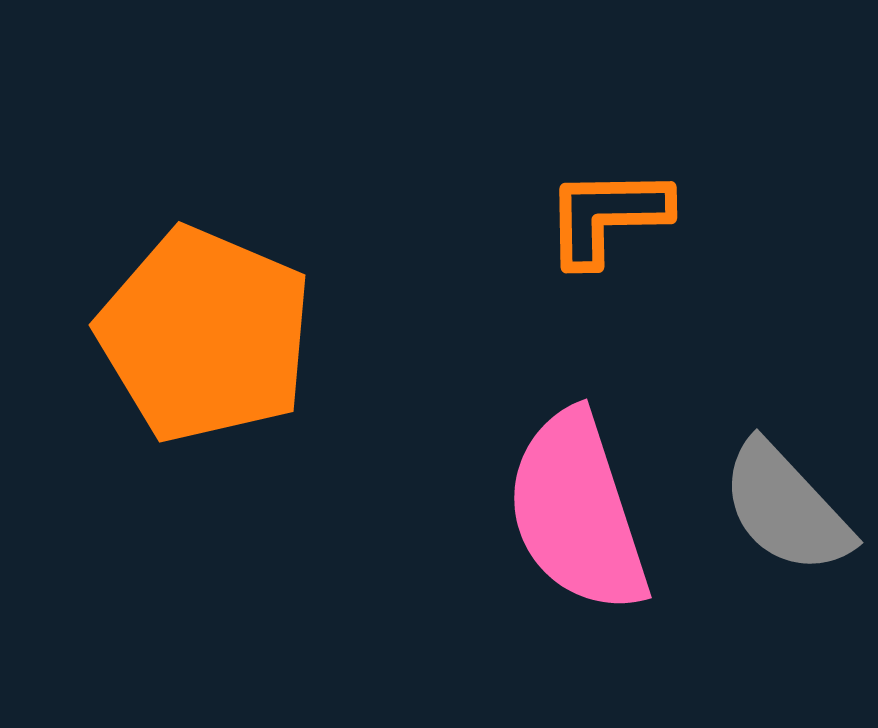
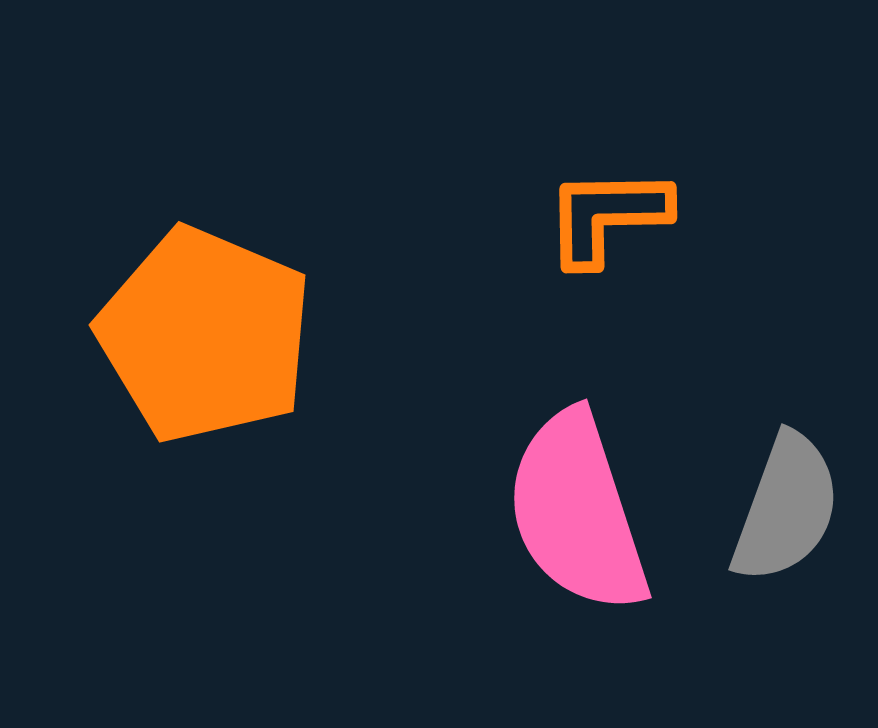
gray semicircle: rotated 117 degrees counterclockwise
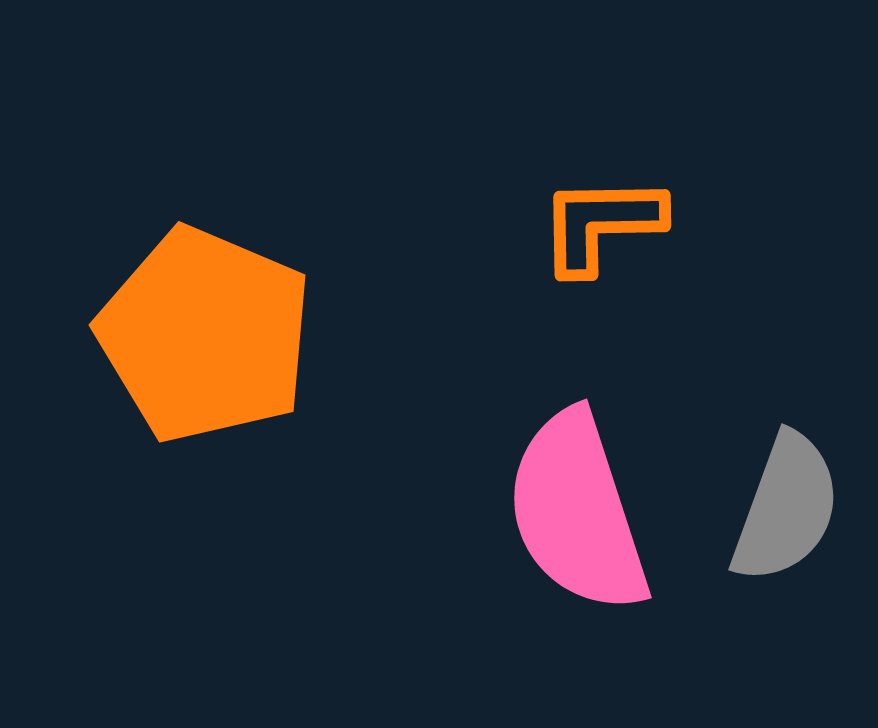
orange L-shape: moved 6 px left, 8 px down
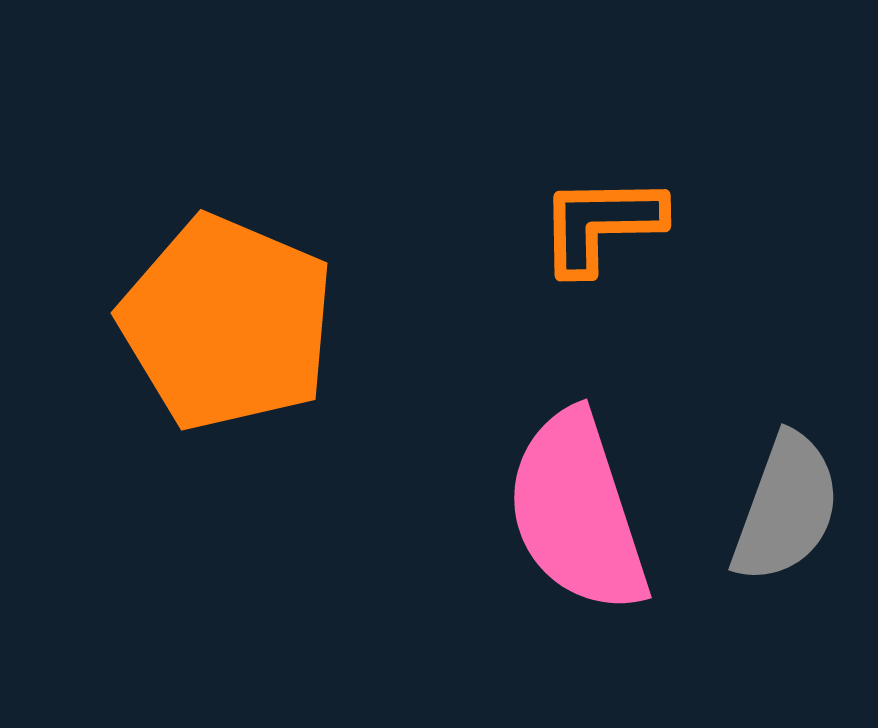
orange pentagon: moved 22 px right, 12 px up
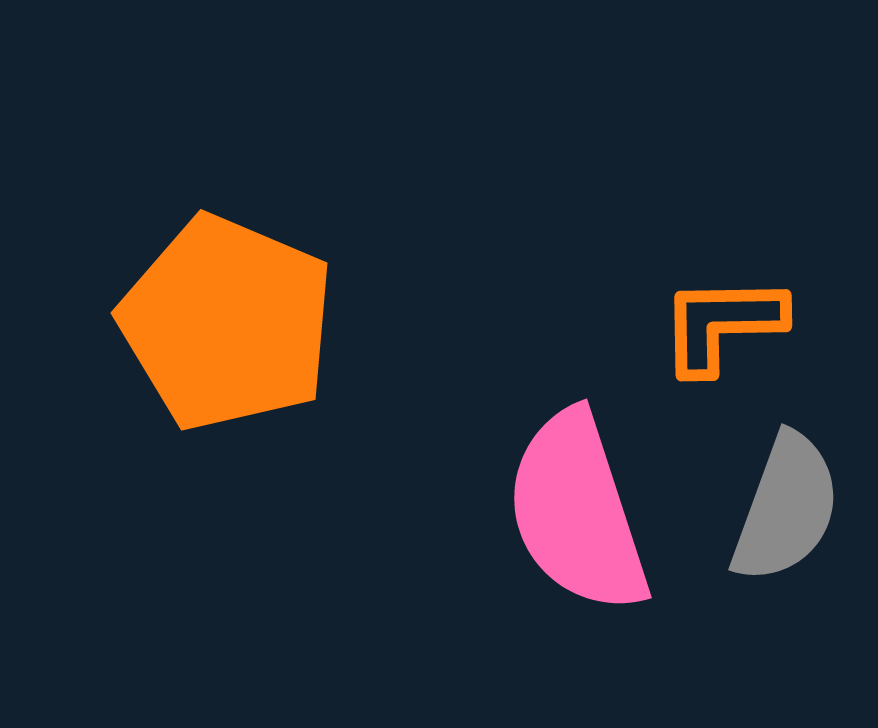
orange L-shape: moved 121 px right, 100 px down
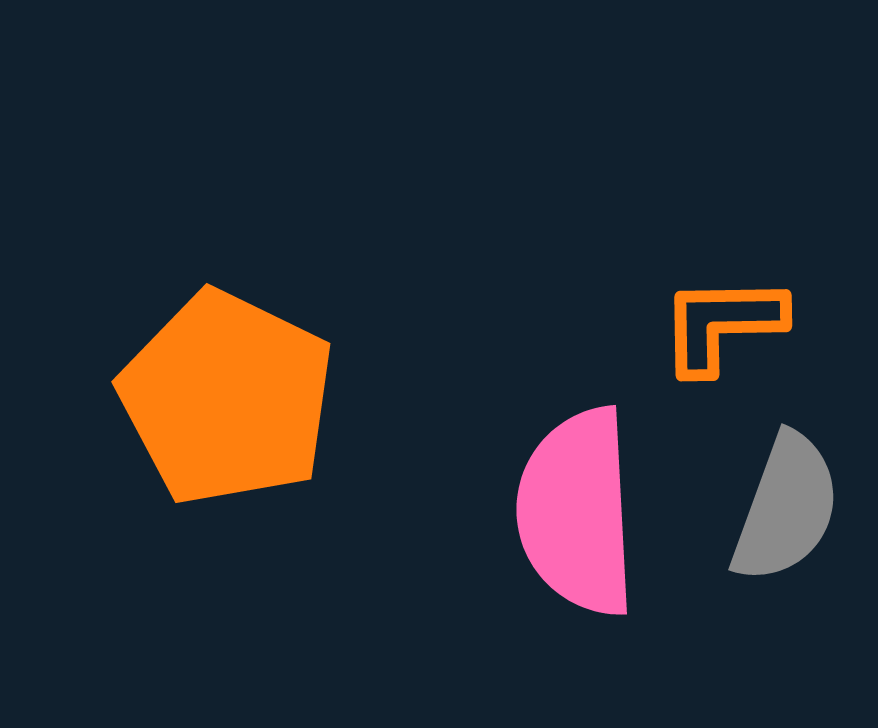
orange pentagon: moved 75 px down; rotated 3 degrees clockwise
pink semicircle: rotated 15 degrees clockwise
